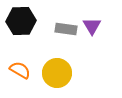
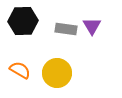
black hexagon: moved 2 px right
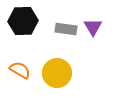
purple triangle: moved 1 px right, 1 px down
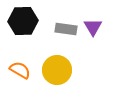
yellow circle: moved 3 px up
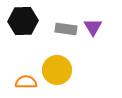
orange semicircle: moved 6 px right, 12 px down; rotated 30 degrees counterclockwise
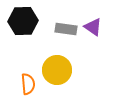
purple triangle: rotated 24 degrees counterclockwise
orange semicircle: moved 2 px right, 2 px down; rotated 85 degrees clockwise
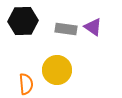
orange semicircle: moved 2 px left
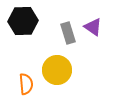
gray rectangle: moved 2 px right, 4 px down; rotated 65 degrees clockwise
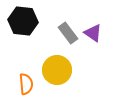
black hexagon: rotated 8 degrees clockwise
purple triangle: moved 6 px down
gray rectangle: rotated 20 degrees counterclockwise
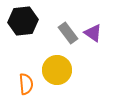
black hexagon: rotated 12 degrees counterclockwise
